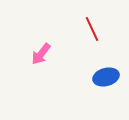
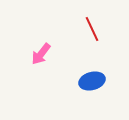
blue ellipse: moved 14 px left, 4 px down
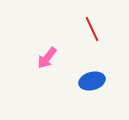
pink arrow: moved 6 px right, 4 px down
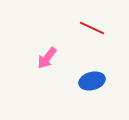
red line: moved 1 px up; rotated 40 degrees counterclockwise
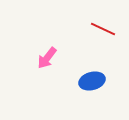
red line: moved 11 px right, 1 px down
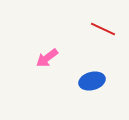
pink arrow: rotated 15 degrees clockwise
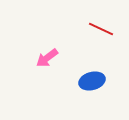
red line: moved 2 px left
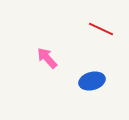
pink arrow: rotated 85 degrees clockwise
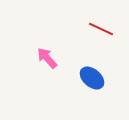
blue ellipse: moved 3 px up; rotated 55 degrees clockwise
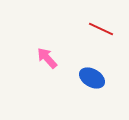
blue ellipse: rotated 10 degrees counterclockwise
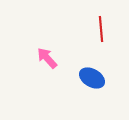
red line: rotated 60 degrees clockwise
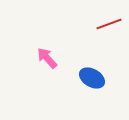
red line: moved 8 px right, 5 px up; rotated 75 degrees clockwise
